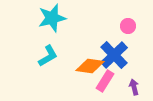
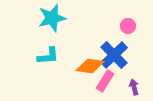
cyan L-shape: rotated 25 degrees clockwise
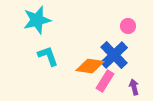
cyan star: moved 15 px left, 2 px down
cyan L-shape: rotated 105 degrees counterclockwise
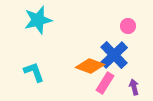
cyan star: moved 1 px right
cyan L-shape: moved 14 px left, 16 px down
orange diamond: rotated 12 degrees clockwise
pink rectangle: moved 2 px down
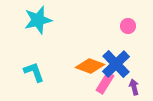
blue cross: moved 2 px right, 9 px down
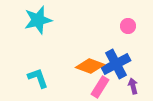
blue cross: rotated 16 degrees clockwise
cyan L-shape: moved 4 px right, 6 px down
pink rectangle: moved 5 px left, 4 px down
purple arrow: moved 1 px left, 1 px up
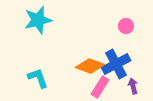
pink circle: moved 2 px left
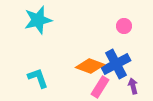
pink circle: moved 2 px left
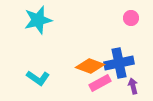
pink circle: moved 7 px right, 8 px up
blue cross: moved 3 px right, 1 px up; rotated 16 degrees clockwise
cyan L-shape: rotated 145 degrees clockwise
pink rectangle: moved 4 px up; rotated 30 degrees clockwise
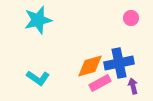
orange diamond: rotated 36 degrees counterclockwise
